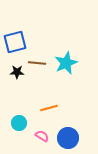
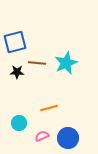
pink semicircle: rotated 56 degrees counterclockwise
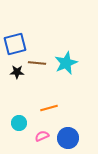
blue square: moved 2 px down
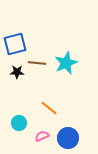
orange line: rotated 54 degrees clockwise
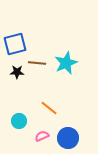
cyan circle: moved 2 px up
